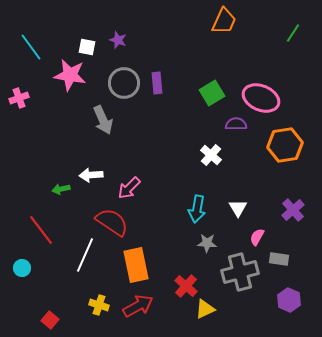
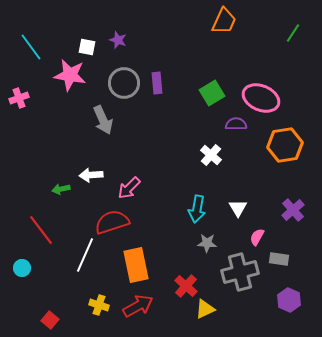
red semicircle: rotated 52 degrees counterclockwise
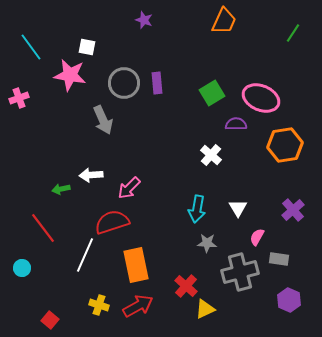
purple star: moved 26 px right, 20 px up
red line: moved 2 px right, 2 px up
